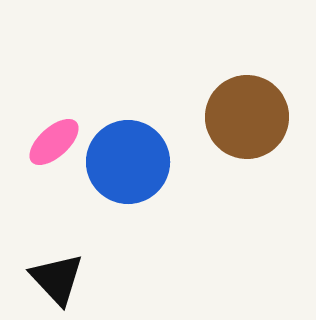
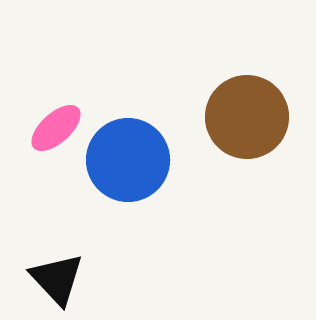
pink ellipse: moved 2 px right, 14 px up
blue circle: moved 2 px up
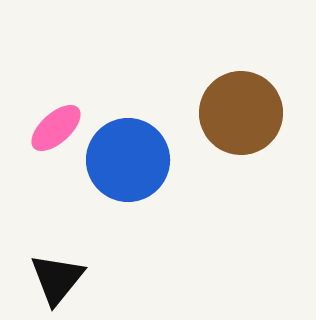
brown circle: moved 6 px left, 4 px up
black triangle: rotated 22 degrees clockwise
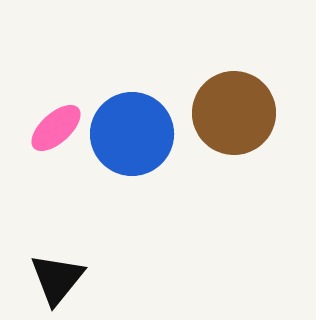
brown circle: moved 7 px left
blue circle: moved 4 px right, 26 px up
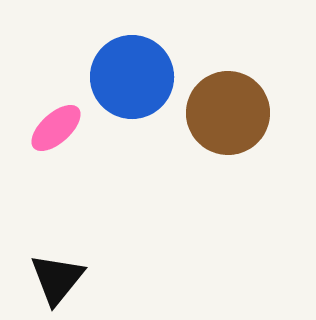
brown circle: moved 6 px left
blue circle: moved 57 px up
